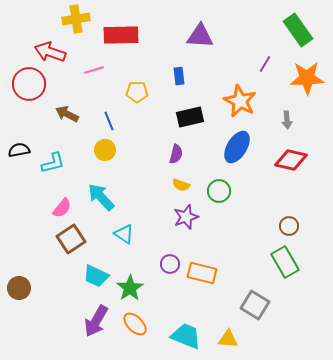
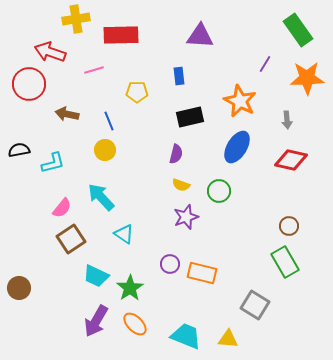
brown arrow at (67, 114): rotated 15 degrees counterclockwise
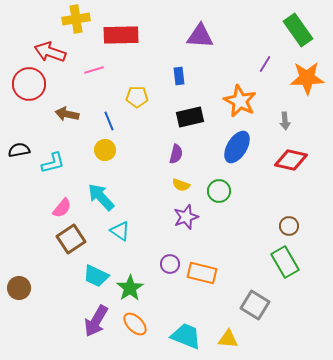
yellow pentagon at (137, 92): moved 5 px down
gray arrow at (287, 120): moved 2 px left, 1 px down
cyan triangle at (124, 234): moved 4 px left, 3 px up
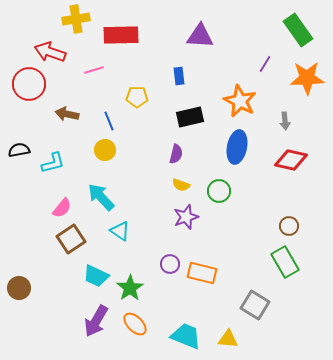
blue ellipse at (237, 147): rotated 20 degrees counterclockwise
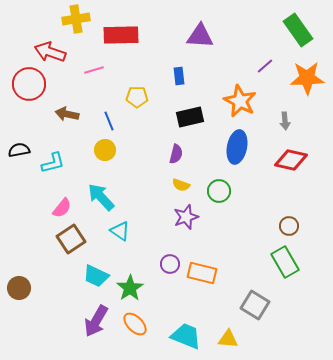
purple line at (265, 64): moved 2 px down; rotated 18 degrees clockwise
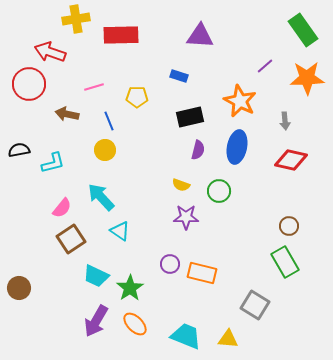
green rectangle at (298, 30): moved 5 px right
pink line at (94, 70): moved 17 px down
blue rectangle at (179, 76): rotated 66 degrees counterclockwise
purple semicircle at (176, 154): moved 22 px right, 4 px up
purple star at (186, 217): rotated 20 degrees clockwise
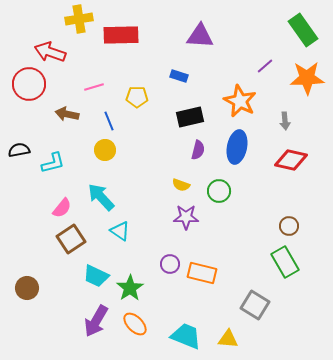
yellow cross at (76, 19): moved 3 px right
brown circle at (19, 288): moved 8 px right
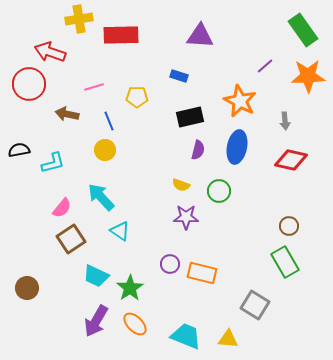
orange star at (307, 78): moved 1 px right, 2 px up
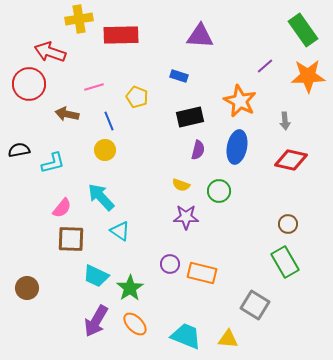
yellow pentagon at (137, 97): rotated 20 degrees clockwise
brown circle at (289, 226): moved 1 px left, 2 px up
brown square at (71, 239): rotated 36 degrees clockwise
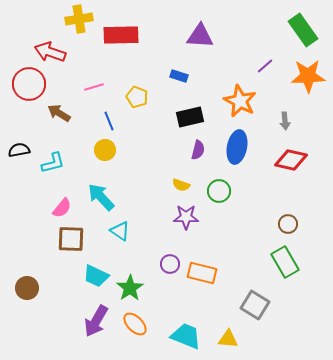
brown arrow at (67, 114): moved 8 px left, 1 px up; rotated 20 degrees clockwise
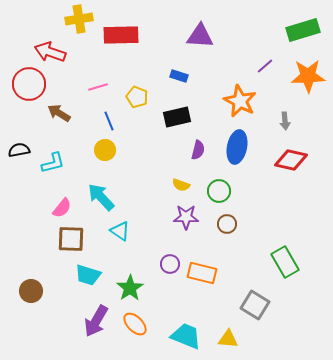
green rectangle at (303, 30): rotated 72 degrees counterclockwise
pink line at (94, 87): moved 4 px right
black rectangle at (190, 117): moved 13 px left
brown circle at (288, 224): moved 61 px left
cyan trapezoid at (96, 276): moved 8 px left, 1 px up; rotated 8 degrees counterclockwise
brown circle at (27, 288): moved 4 px right, 3 px down
